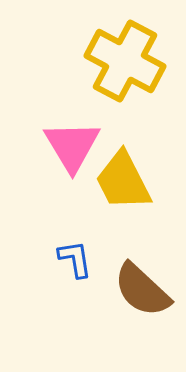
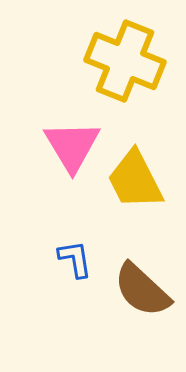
yellow cross: rotated 6 degrees counterclockwise
yellow trapezoid: moved 12 px right, 1 px up
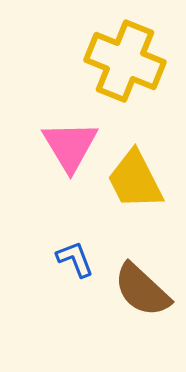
pink triangle: moved 2 px left
blue L-shape: rotated 12 degrees counterclockwise
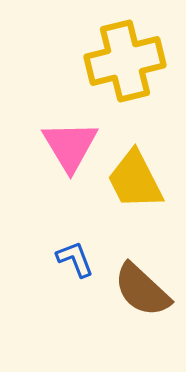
yellow cross: rotated 36 degrees counterclockwise
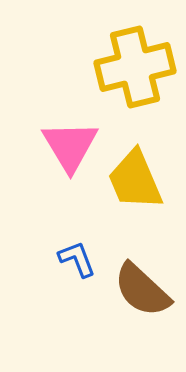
yellow cross: moved 10 px right, 6 px down
yellow trapezoid: rotated 4 degrees clockwise
blue L-shape: moved 2 px right
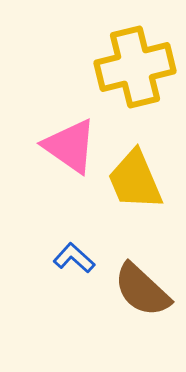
pink triangle: rotated 24 degrees counterclockwise
blue L-shape: moved 3 px left, 1 px up; rotated 27 degrees counterclockwise
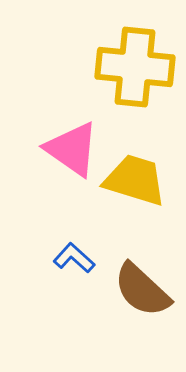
yellow cross: rotated 20 degrees clockwise
pink triangle: moved 2 px right, 3 px down
yellow trapezoid: rotated 130 degrees clockwise
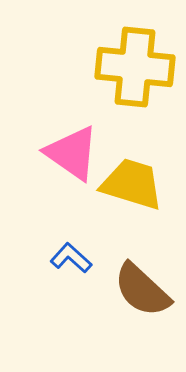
pink triangle: moved 4 px down
yellow trapezoid: moved 3 px left, 4 px down
blue L-shape: moved 3 px left
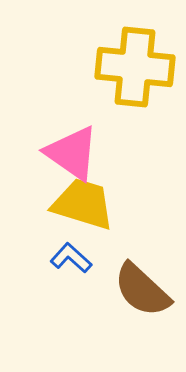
yellow trapezoid: moved 49 px left, 20 px down
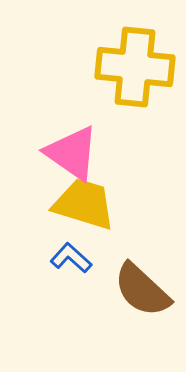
yellow trapezoid: moved 1 px right
